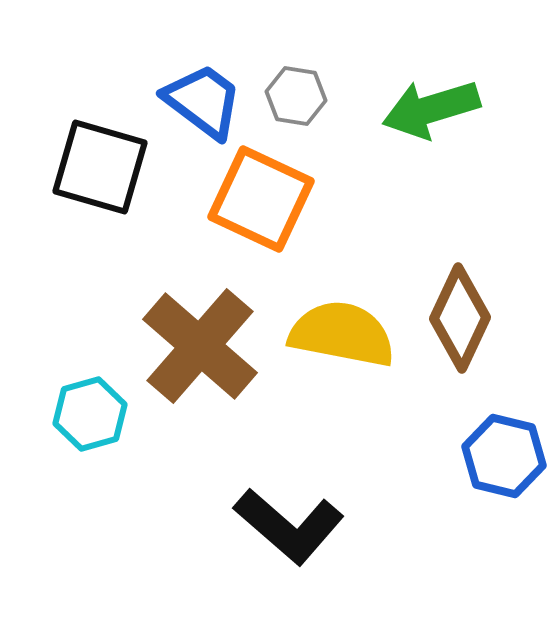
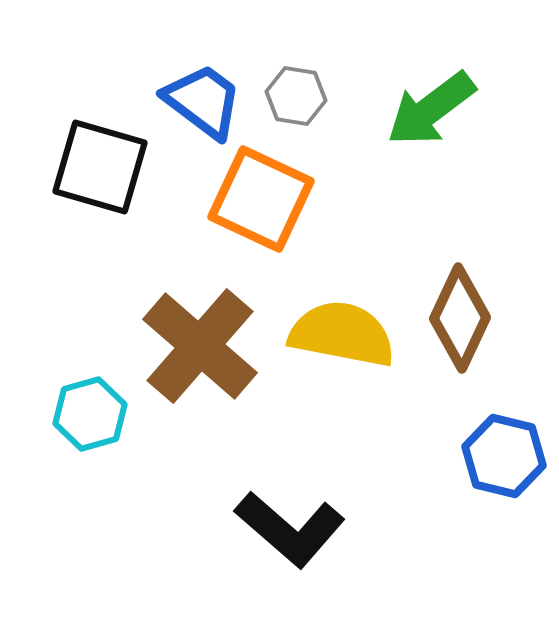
green arrow: rotated 20 degrees counterclockwise
black L-shape: moved 1 px right, 3 px down
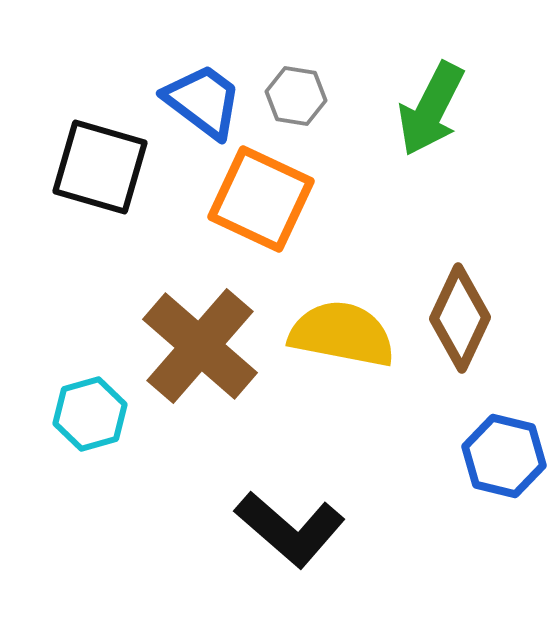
green arrow: rotated 26 degrees counterclockwise
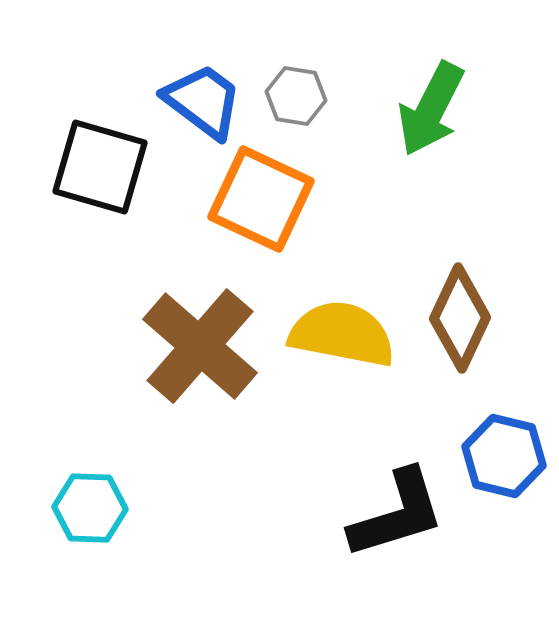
cyan hexagon: moved 94 px down; rotated 18 degrees clockwise
black L-shape: moved 107 px right, 15 px up; rotated 58 degrees counterclockwise
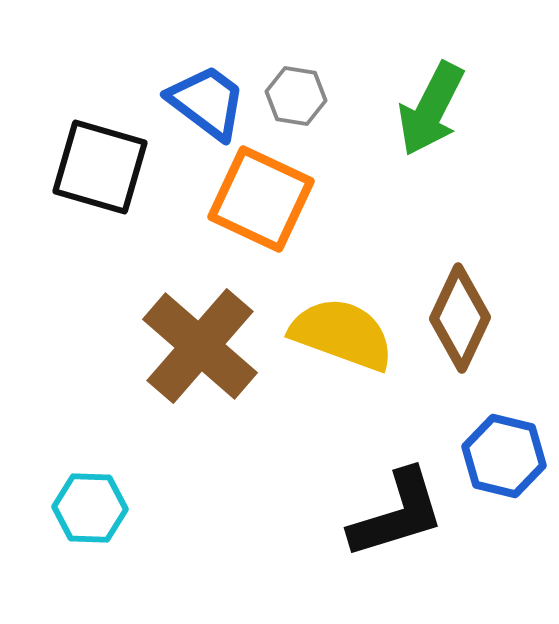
blue trapezoid: moved 4 px right, 1 px down
yellow semicircle: rotated 9 degrees clockwise
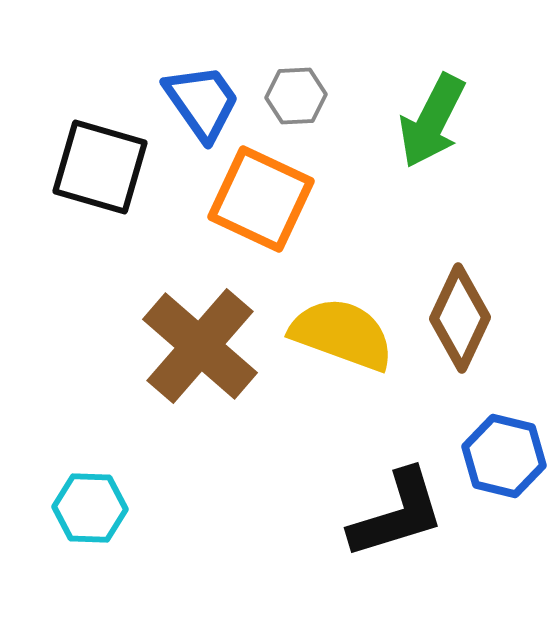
gray hexagon: rotated 12 degrees counterclockwise
blue trapezoid: moved 5 px left; rotated 18 degrees clockwise
green arrow: moved 1 px right, 12 px down
